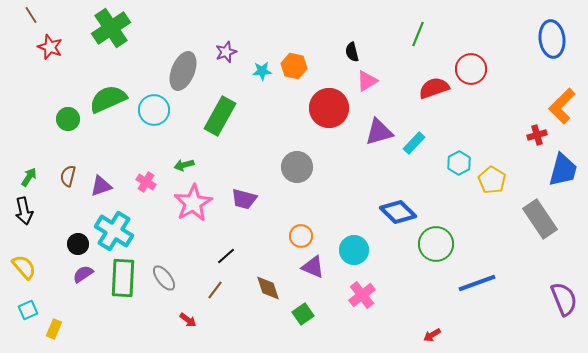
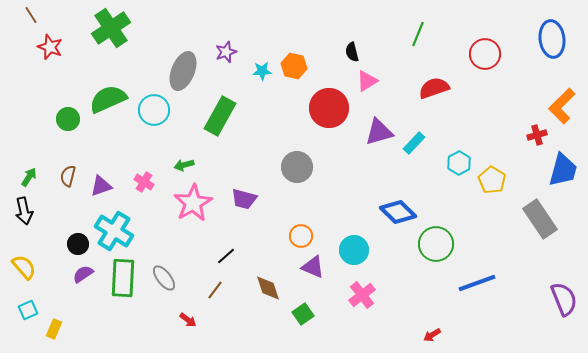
red circle at (471, 69): moved 14 px right, 15 px up
pink cross at (146, 182): moved 2 px left
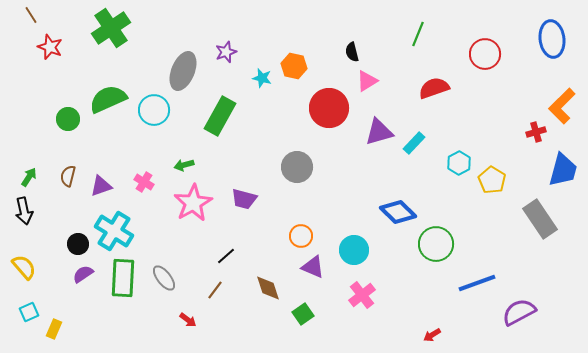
cyan star at (262, 71): moved 7 px down; rotated 18 degrees clockwise
red cross at (537, 135): moved 1 px left, 3 px up
purple semicircle at (564, 299): moved 45 px left, 13 px down; rotated 96 degrees counterclockwise
cyan square at (28, 310): moved 1 px right, 2 px down
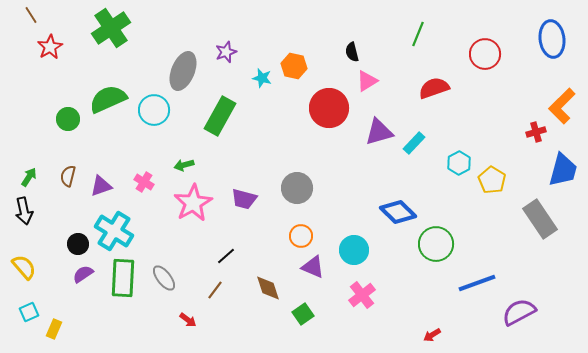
red star at (50, 47): rotated 20 degrees clockwise
gray circle at (297, 167): moved 21 px down
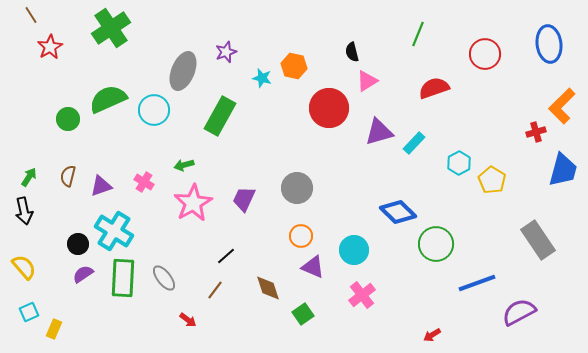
blue ellipse at (552, 39): moved 3 px left, 5 px down
purple trapezoid at (244, 199): rotated 100 degrees clockwise
gray rectangle at (540, 219): moved 2 px left, 21 px down
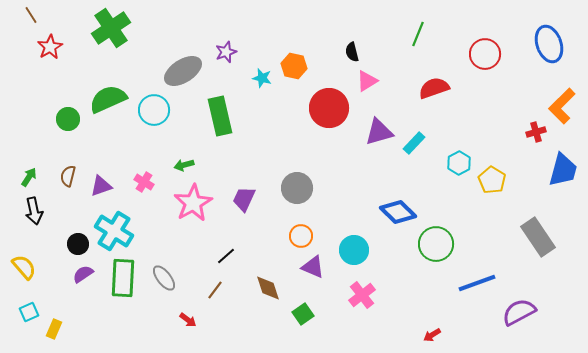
blue ellipse at (549, 44): rotated 12 degrees counterclockwise
gray ellipse at (183, 71): rotated 36 degrees clockwise
green rectangle at (220, 116): rotated 42 degrees counterclockwise
black arrow at (24, 211): moved 10 px right
gray rectangle at (538, 240): moved 3 px up
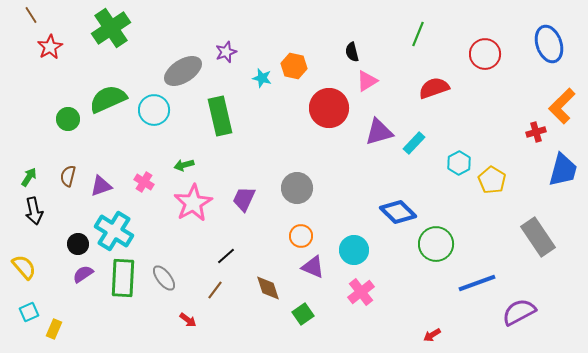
pink cross at (362, 295): moved 1 px left, 3 px up
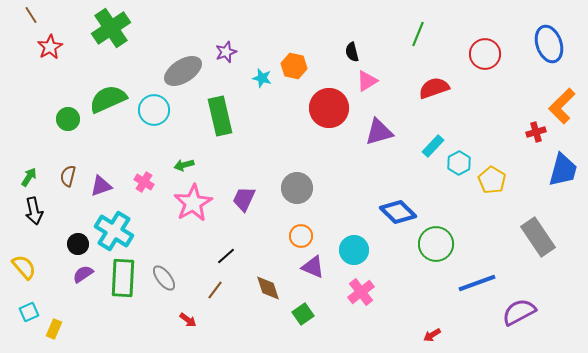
cyan rectangle at (414, 143): moved 19 px right, 3 px down
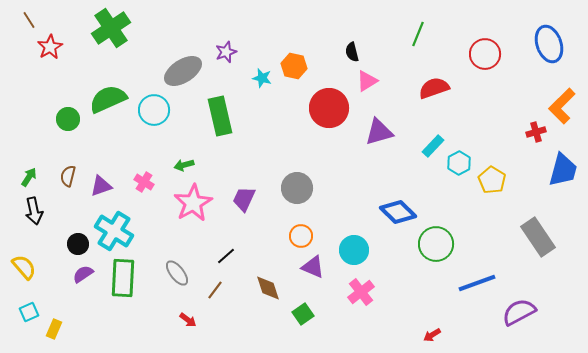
brown line at (31, 15): moved 2 px left, 5 px down
gray ellipse at (164, 278): moved 13 px right, 5 px up
